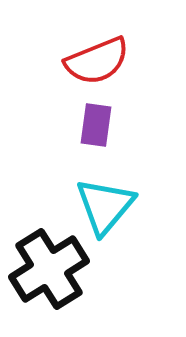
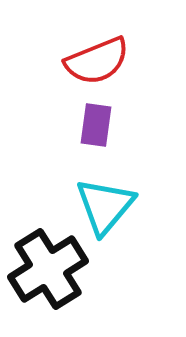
black cross: moved 1 px left
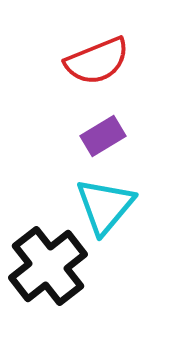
purple rectangle: moved 7 px right, 11 px down; rotated 51 degrees clockwise
black cross: moved 3 px up; rotated 6 degrees counterclockwise
